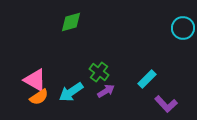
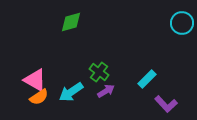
cyan circle: moved 1 px left, 5 px up
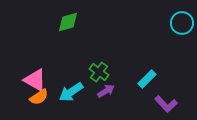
green diamond: moved 3 px left
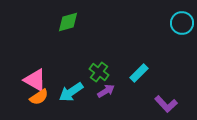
cyan rectangle: moved 8 px left, 6 px up
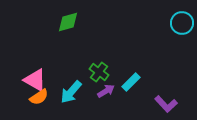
cyan rectangle: moved 8 px left, 9 px down
cyan arrow: rotated 15 degrees counterclockwise
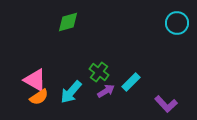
cyan circle: moved 5 px left
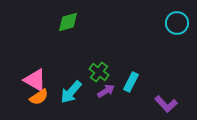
cyan rectangle: rotated 18 degrees counterclockwise
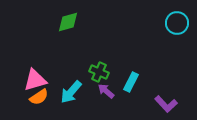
green cross: rotated 12 degrees counterclockwise
pink triangle: rotated 45 degrees counterclockwise
purple arrow: rotated 108 degrees counterclockwise
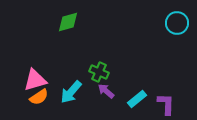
cyan rectangle: moved 6 px right, 17 px down; rotated 24 degrees clockwise
purple L-shape: rotated 135 degrees counterclockwise
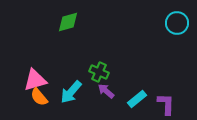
orange semicircle: rotated 84 degrees clockwise
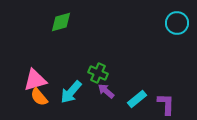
green diamond: moved 7 px left
green cross: moved 1 px left, 1 px down
